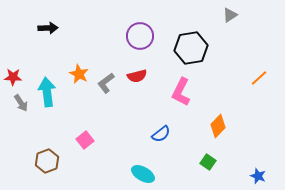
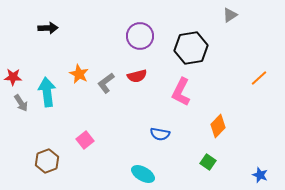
blue semicircle: moved 1 px left; rotated 48 degrees clockwise
blue star: moved 2 px right, 1 px up
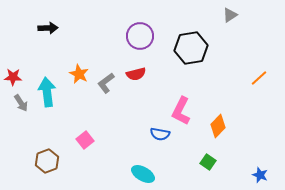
red semicircle: moved 1 px left, 2 px up
pink L-shape: moved 19 px down
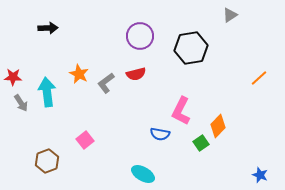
green square: moved 7 px left, 19 px up; rotated 21 degrees clockwise
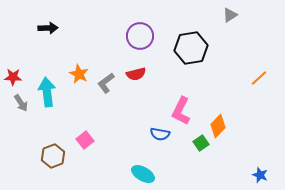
brown hexagon: moved 6 px right, 5 px up
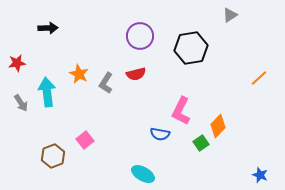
red star: moved 4 px right, 14 px up; rotated 12 degrees counterclockwise
gray L-shape: rotated 20 degrees counterclockwise
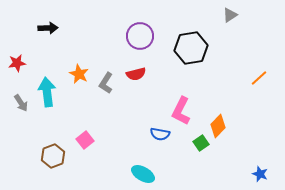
blue star: moved 1 px up
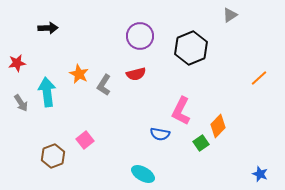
black hexagon: rotated 12 degrees counterclockwise
gray L-shape: moved 2 px left, 2 px down
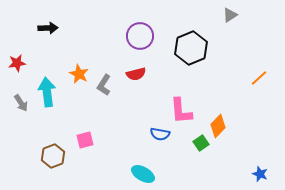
pink L-shape: rotated 32 degrees counterclockwise
pink square: rotated 24 degrees clockwise
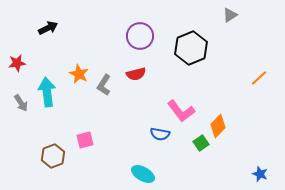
black arrow: rotated 24 degrees counterclockwise
pink L-shape: rotated 32 degrees counterclockwise
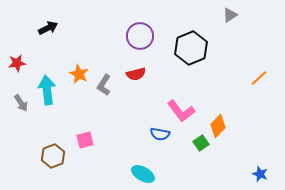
cyan arrow: moved 2 px up
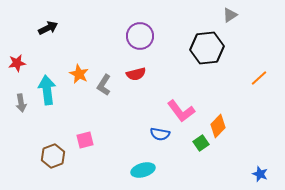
black hexagon: moved 16 px right; rotated 16 degrees clockwise
gray arrow: rotated 24 degrees clockwise
cyan ellipse: moved 4 px up; rotated 45 degrees counterclockwise
